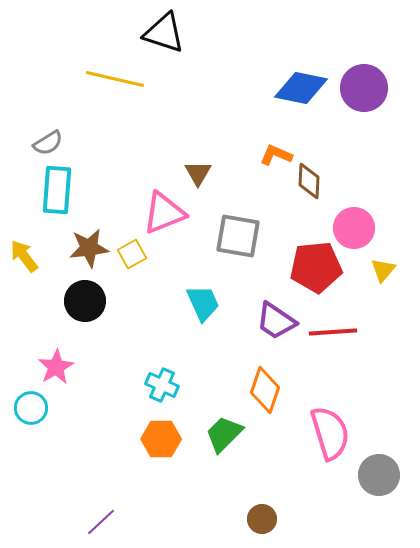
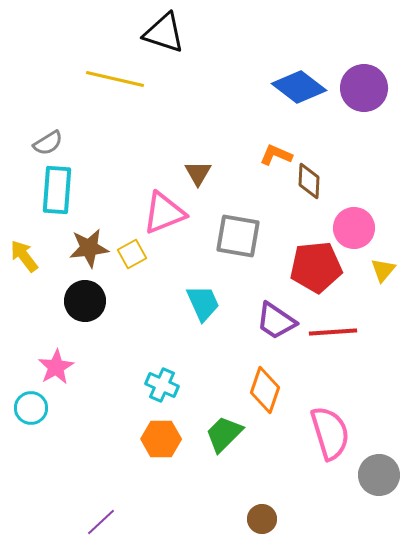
blue diamond: moved 2 px left, 1 px up; rotated 26 degrees clockwise
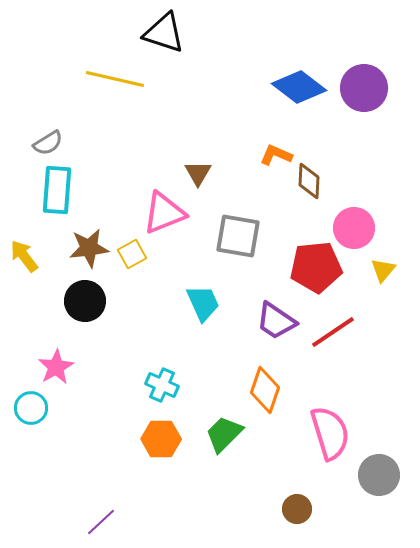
red line: rotated 30 degrees counterclockwise
brown circle: moved 35 px right, 10 px up
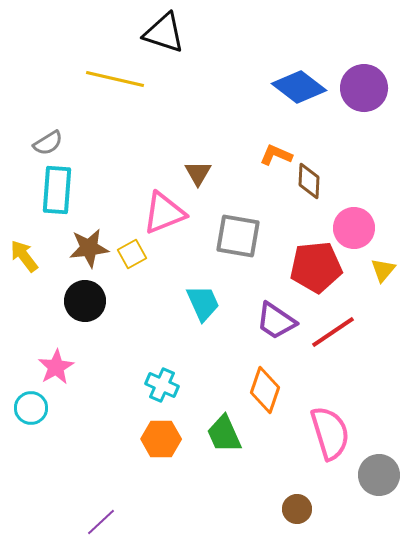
green trapezoid: rotated 69 degrees counterclockwise
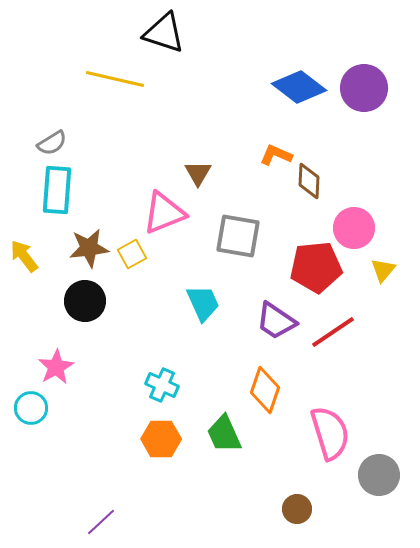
gray semicircle: moved 4 px right
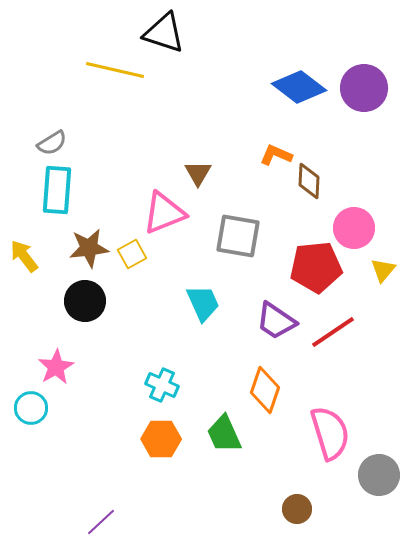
yellow line: moved 9 px up
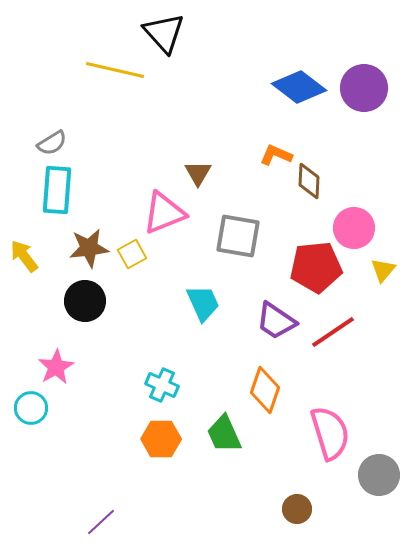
black triangle: rotated 30 degrees clockwise
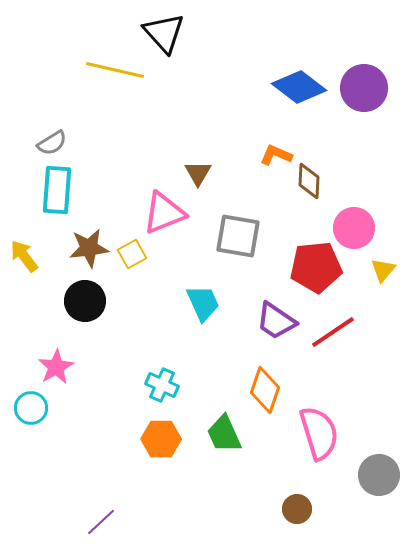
pink semicircle: moved 11 px left
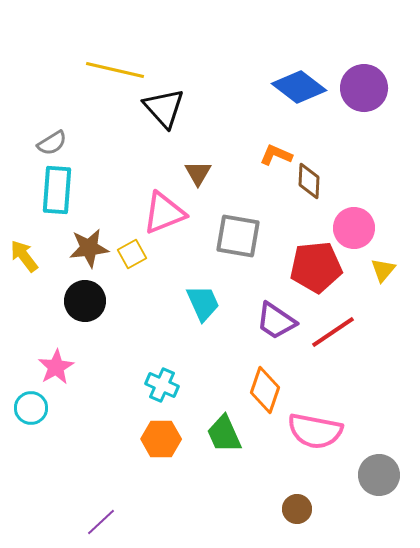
black triangle: moved 75 px down
pink semicircle: moved 4 px left, 2 px up; rotated 118 degrees clockwise
